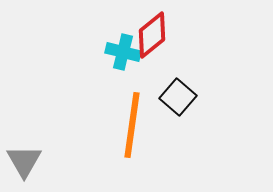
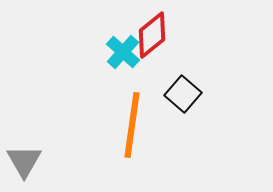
cyan cross: rotated 28 degrees clockwise
black square: moved 5 px right, 3 px up
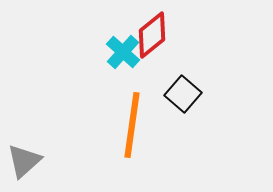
gray triangle: rotated 18 degrees clockwise
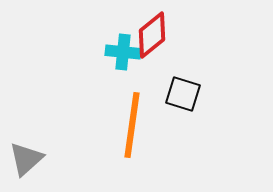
cyan cross: rotated 36 degrees counterclockwise
black square: rotated 24 degrees counterclockwise
gray triangle: moved 2 px right, 2 px up
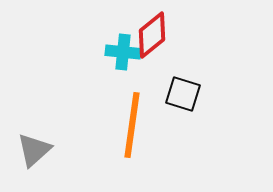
gray triangle: moved 8 px right, 9 px up
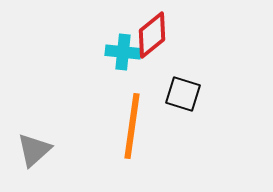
orange line: moved 1 px down
